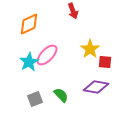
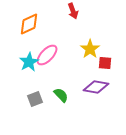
red square: moved 1 px down
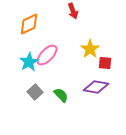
gray square: moved 7 px up; rotated 21 degrees counterclockwise
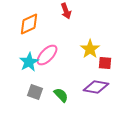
red arrow: moved 7 px left
gray square: rotated 28 degrees counterclockwise
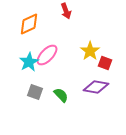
yellow star: moved 2 px down
red square: rotated 16 degrees clockwise
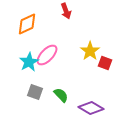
orange diamond: moved 2 px left
purple diamond: moved 5 px left, 21 px down; rotated 20 degrees clockwise
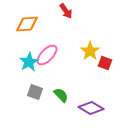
red arrow: rotated 14 degrees counterclockwise
orange diamond: rotated 20 degrees clockwise
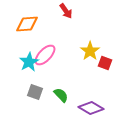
pink ellipse: moved 2 px left
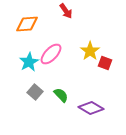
pink ellipse: moved 6 px right, 1 px up
gray square: rotated 21 degrees clockwise
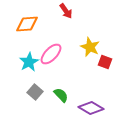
yellow star: moved 4 px up; rotated 12 degrees counterclockwise
red square: moved 1 px up
